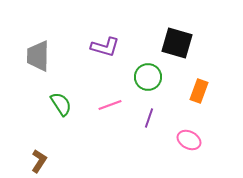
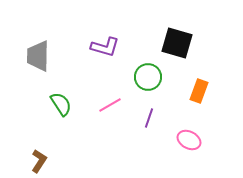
pink line: rotated 10 degrees counterclockwise
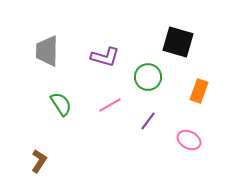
black square: moved 1 px right, 1 px up
purple L-shape: moved 10 px down
gray trapezoid: moved 9 px right, 5 px up
purple line: moved 1 px left, 3 px down; rotated 18 degrees clockwise
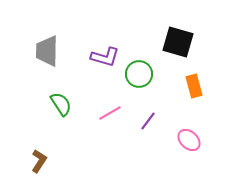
green circle: moved 9 px left, 3 px up
orange rectangle: moved 5 px left, 5 px up; rotated 35 degrees counterclockwise
pink line: moved 8 px down
pink ellipse: rotated 15 degrees clockwise
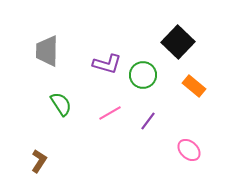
black square: rotated 28 degrees clockwise
purple L-shape: moved 2 px right, 7 px down
green circle: moved 4 px right, 1 px down
orange rectangle: rotated 35 degrees counterclockwise
pink ellipse: moved 10 px down
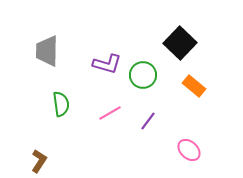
black square: moved 2 px right, 1 px down
green semicircle: rotated 25 degrees clockwise
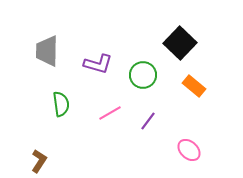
purple L-shape: moved 9 px left
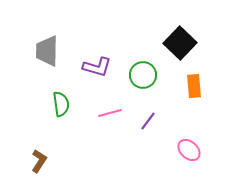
purple L-shape: moved 1 px left, 3 px down
orange rectangle: rotated 45 degrees clockwise
pink line: rotated 15 degrees clockwise
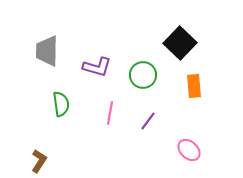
pink line: rotated 65 degrees counterclockwise
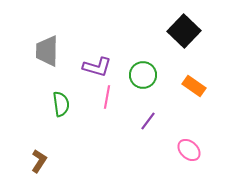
black square: moved 4 px right, 12 px up
orange rectangle: rotated 50 degrees counterclockwise
pink line: moved 3 px left, 16 px up
